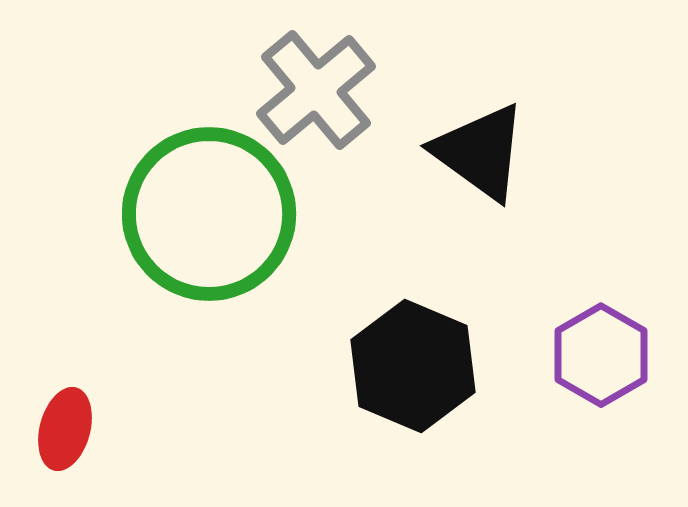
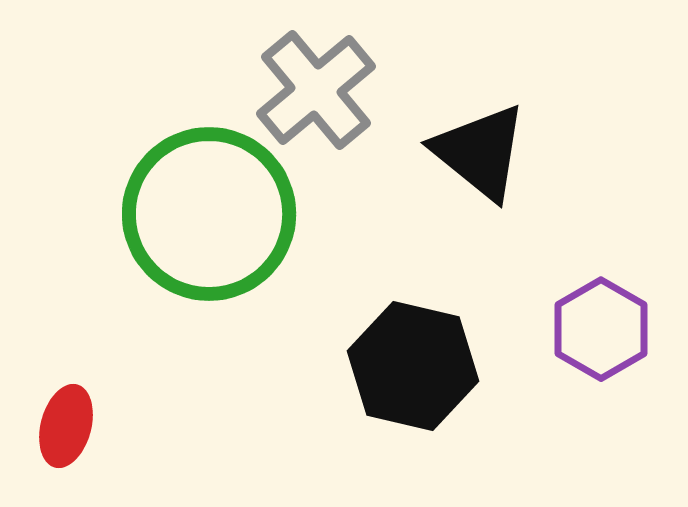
black triangle: rotated 3 degrees clockwise
purple hexagon: moved 26 px up
black hexagon: rotated 10 degrees counterclockwise
red ellipse: moved 1 px right, 3 px up
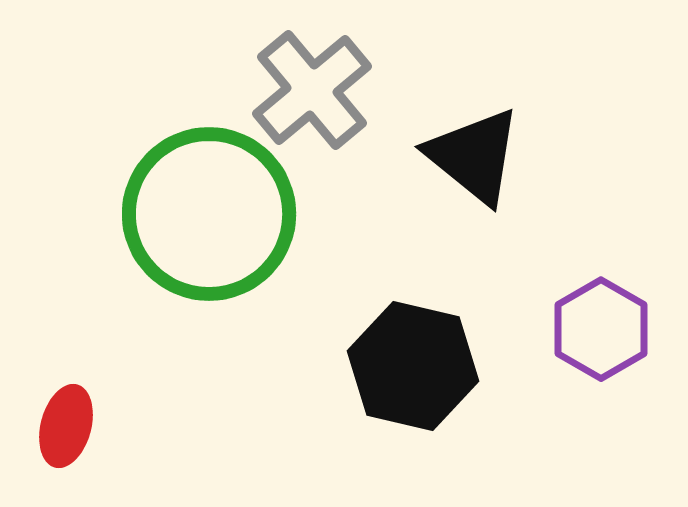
gray cross: moved 4 px left
black triangle: moved 6 px left, 4 px down
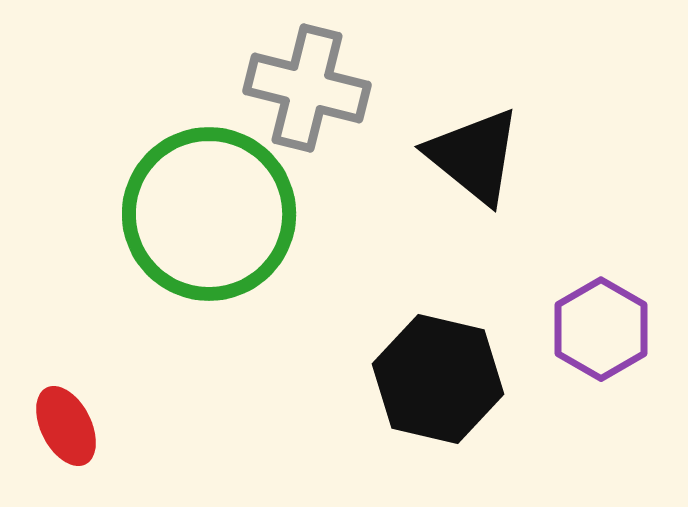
gray cross: moved 5 px left, 2 px up; rotated 36 degrees counterclockwise
black hexagon: moved 25 px right, 13 px down
red ellipse: rotated 42 degrees counterclockwise
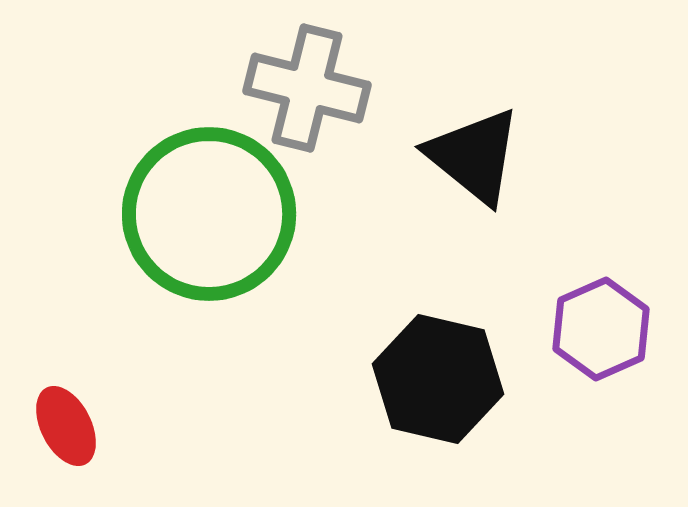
purple hexagon: rotated 6 degrees clockwise
